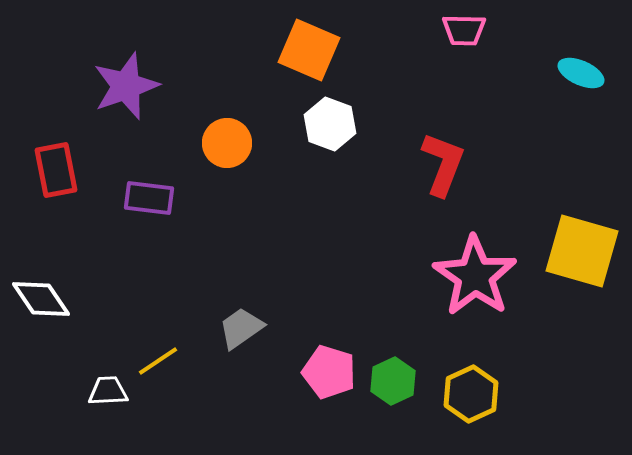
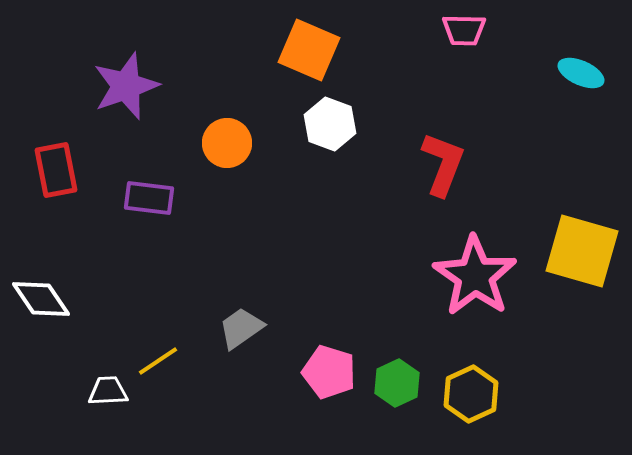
green hexagon: moved 4 px right, 2 px down
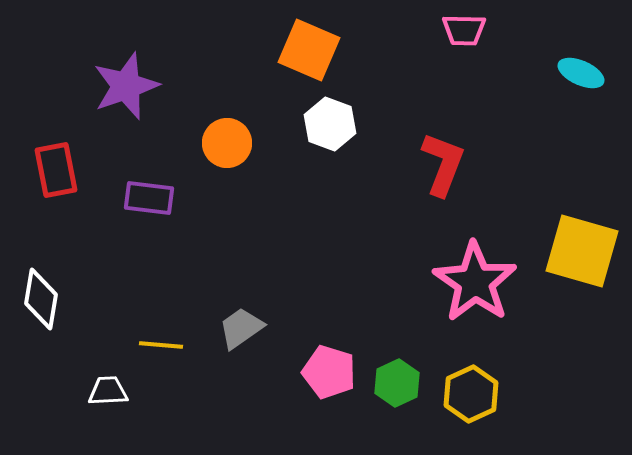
pink star: moved 6 px down
white diamond: rotated 44 degrees clockwise
yellow line: moved 3 px right, 16 px up; rotated 39 degrees clockwise
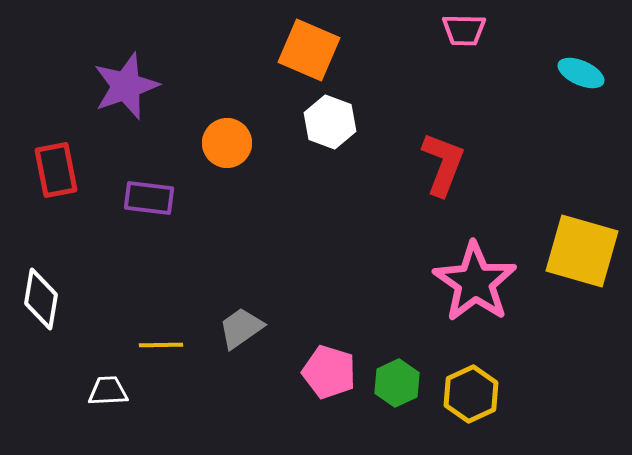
white hexagon: moved 2 px up
yellow line: rotated 6 degrees counterclockwise
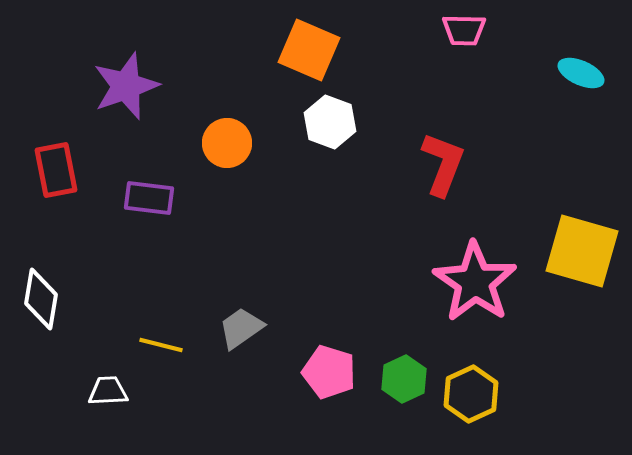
yellow line: rotated 15 degrees clockwise
green hexagon: moved 7 px right, 4 px up
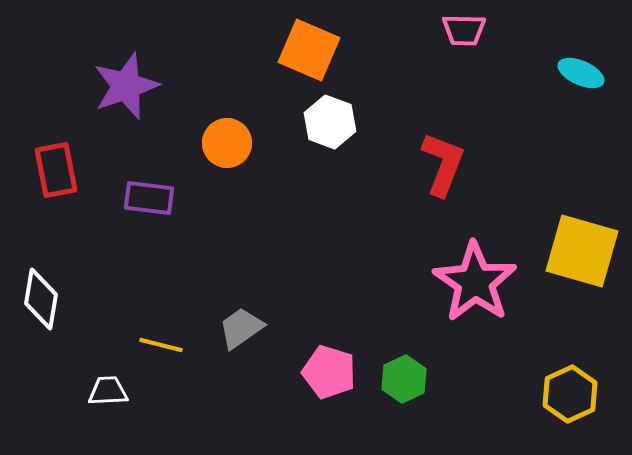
yellow hexagon: moved 99 px right
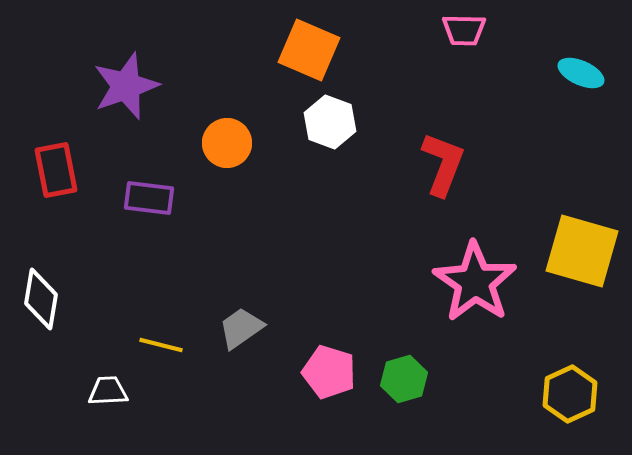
green hexagon: rotated 9 degrees clockwise
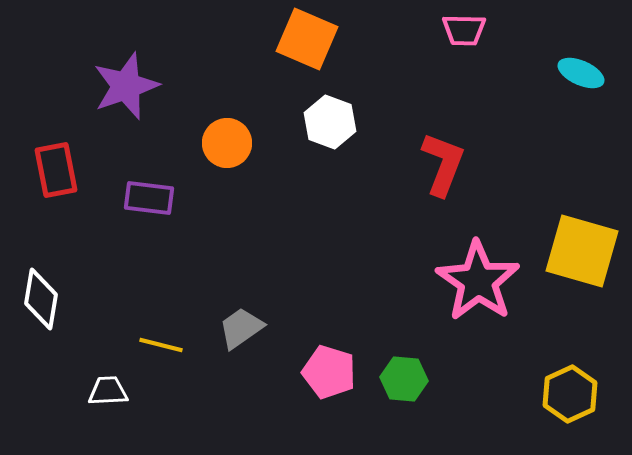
orange square: moved 2 px left, 11 px up
pink star: moved 3 px right, 1 px up
green hexagon: rotated 21 degrees clockwise
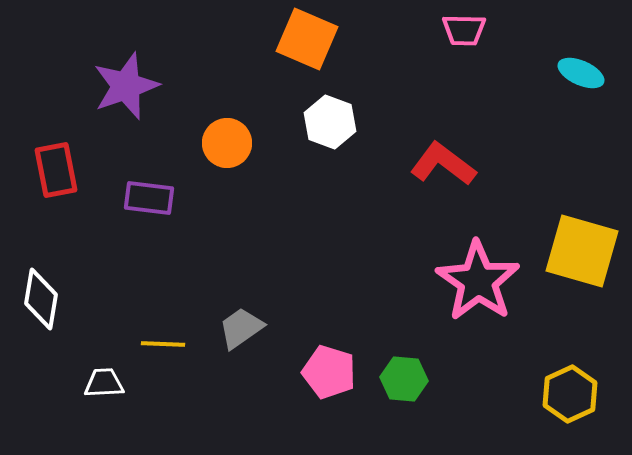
red L-shape: rotated 74 degrees counterclockwise
yellow line: moved 2 px right, 1 px up; rotated 12 degrees counterclockwise
white trapezoid: moved 4 px left, 8 px up
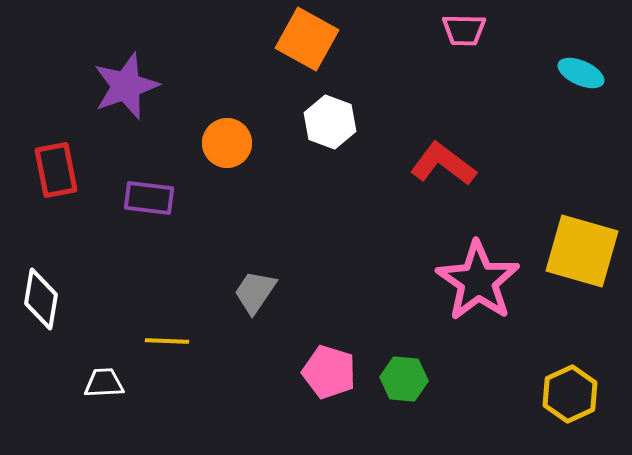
orange square: rotated 6 degrees clockwise
gray trapezoid: moved 14 px right, 36 px up; rotated 21 degrees counterclockwise
yellow line: moved 4 px right, 3 px up
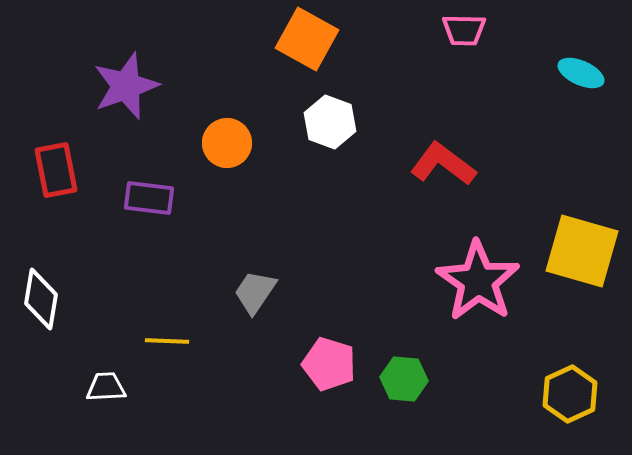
pink pentagon: moved 8 px up
white trapezoid: moved 2 px right, 4 px down
